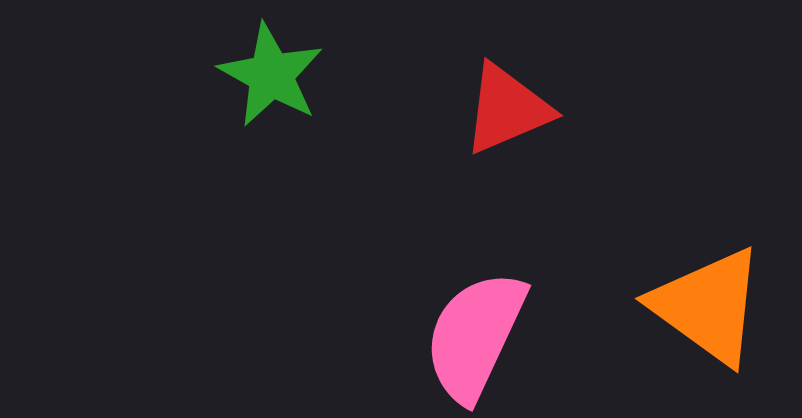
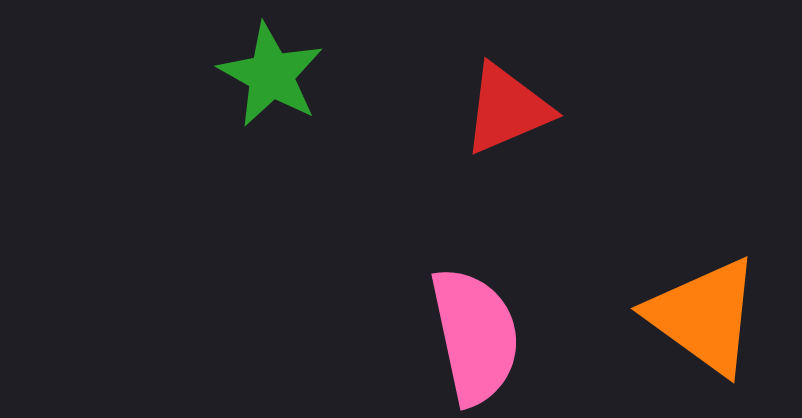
orange triangle: moved 4 px left, 10 px down
pink semicircle: rotated 143 degrees clockwise
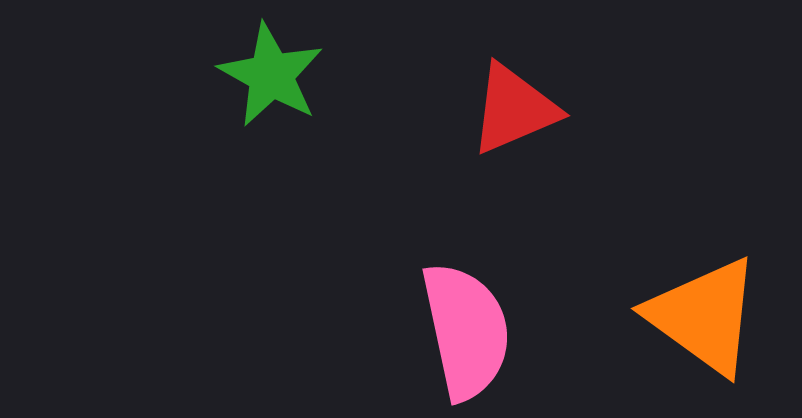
red triangle: moved 7 px right
pink semicircle: moved 9 px left, 5 px up
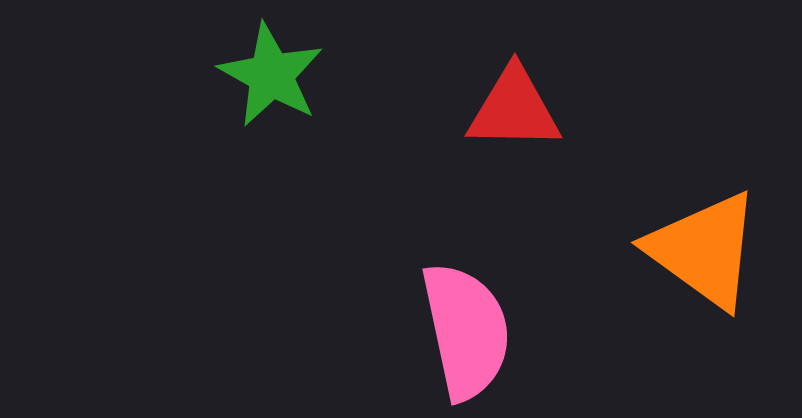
red triangle: rotated 24 degrees clockwise
orange triangle: moved 66 px up
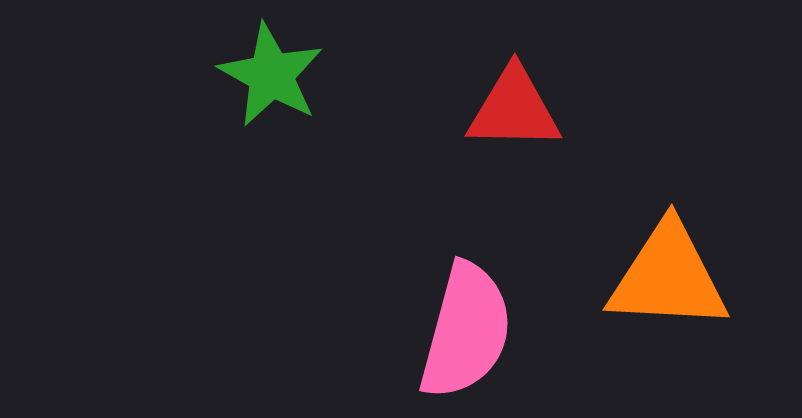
orange triangle: moved 36 px left, 27 px down; rotated 33 degrees counterclockwise
pink semicircle: rotated 27 degrees clockwise
